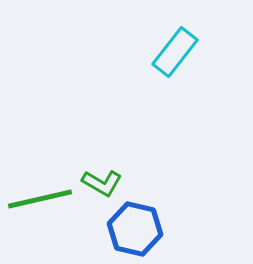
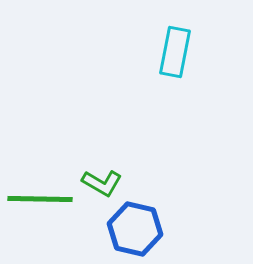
cyan rectangle: rotated 27 degrees counterclockwise
green line: rotated 14 degrees clockwise
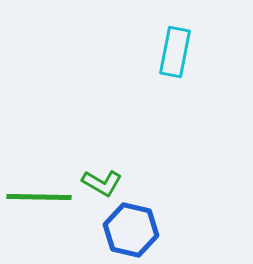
green line: moved 1 px left, 2 px up
blue hexagon: moved 4 px left, 1 px down
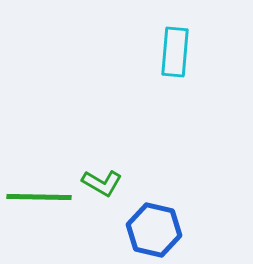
cyan rectangle: rotated 6 degrees counterclockwise
blue hexagon: moved 23 px right
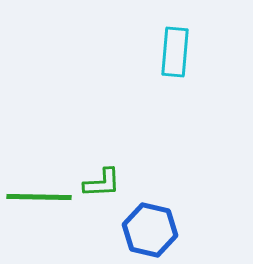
green L-shape: rotated 33 degrees counterclockwise
blue hexagon: moved 4 px left
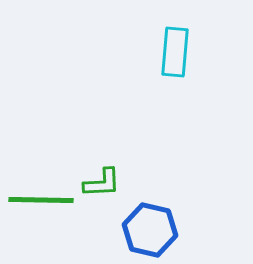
green line: moved 2 px right, 3 px down
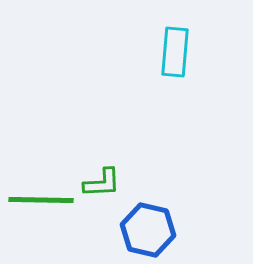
blue hexagon: moved 2 px left
